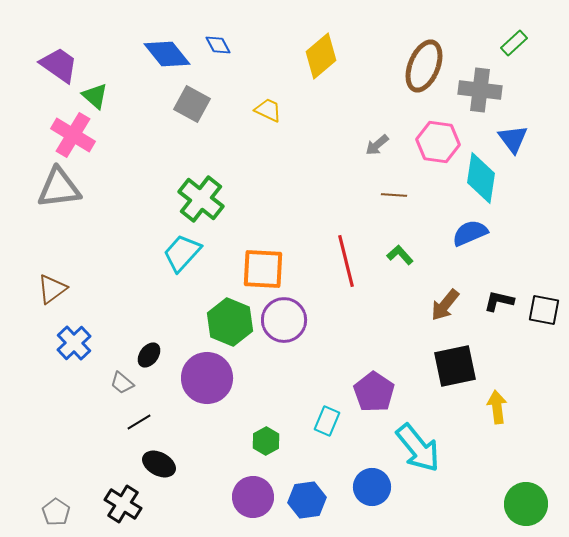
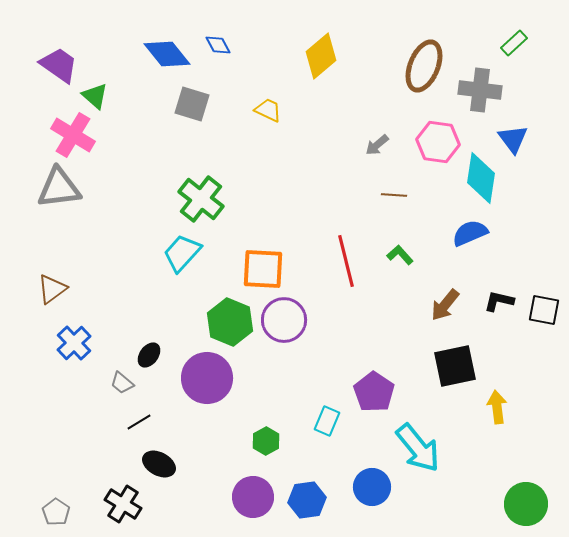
gray square at (192, 104): rotated 12 degrees counterclockwise
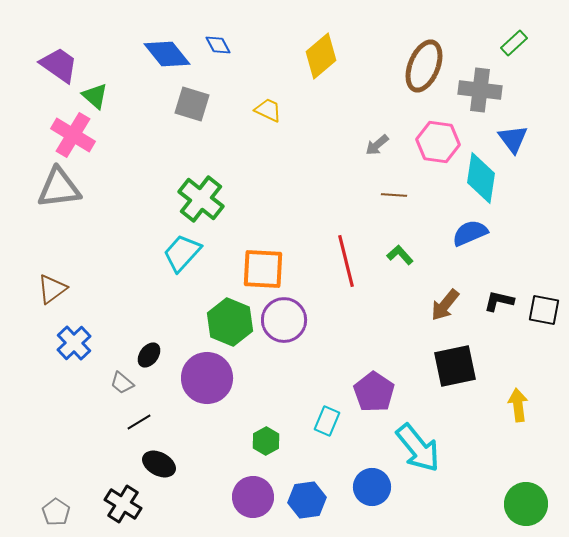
yellow arrow at (497, 407): moved 21 px right, 2 px up
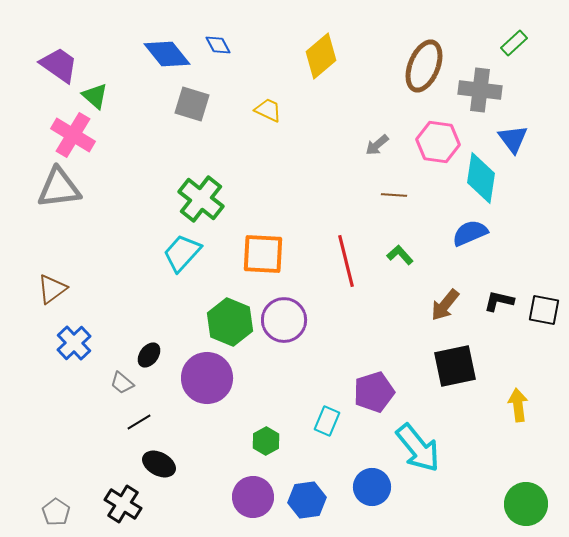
orange square at (263, 269): moved 15 px up
purple pentagon at (374, 392): rotated 21 degrees clockwise
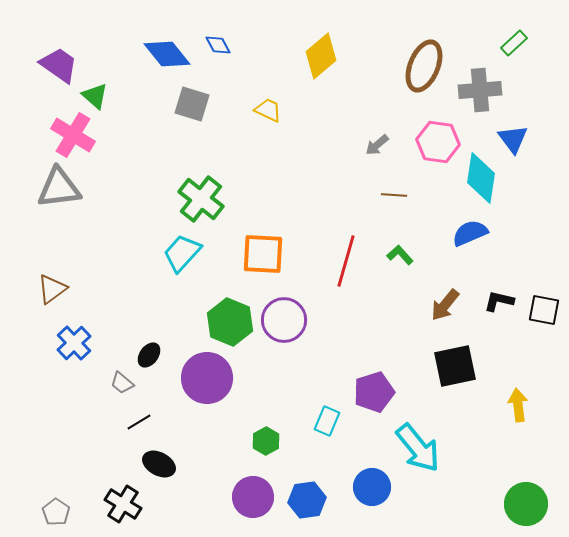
gray cross at (480, 90): rotated 12 degrees counterclockwise
red line at (346, 261): rotated 30 degrees clockwise
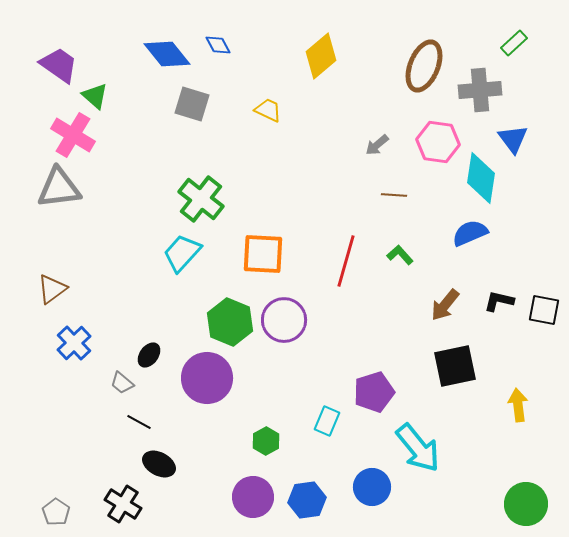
black line at (139, 422): rotated 60 degrees clockwise
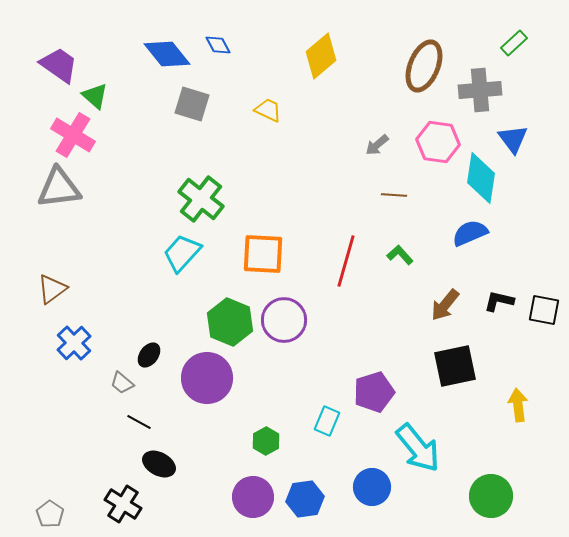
blue hexagon at (307, 500): moved 2 px left, 1 px up
green circle at (526, 504): moved 35 px left, 8 px up
gray pentagon at (56, 512): moved 6 px left, 2 px down
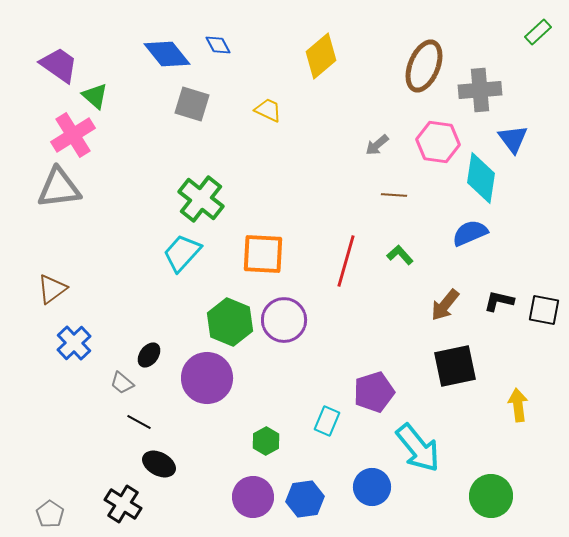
green rectangle at (514, 43): moved 24 px right, 11 px up
pink cross at (73, 135): rotated 27 degrees clockwise
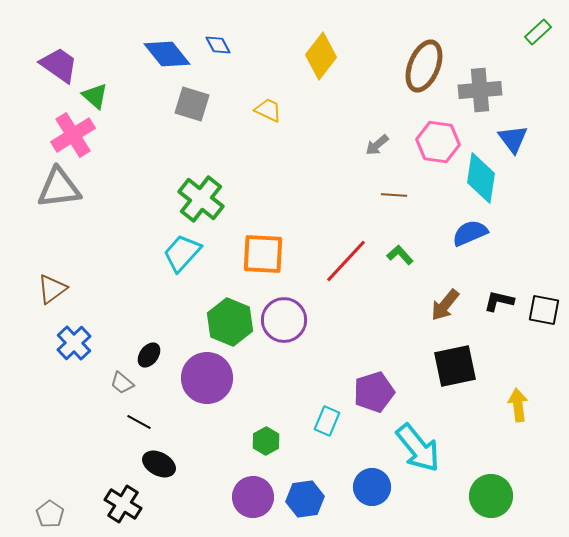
yellow diamond at (321, 56): rotated 12 degrees counterclockwise
red line at (346, 261): rotated 27 degrees clockwise
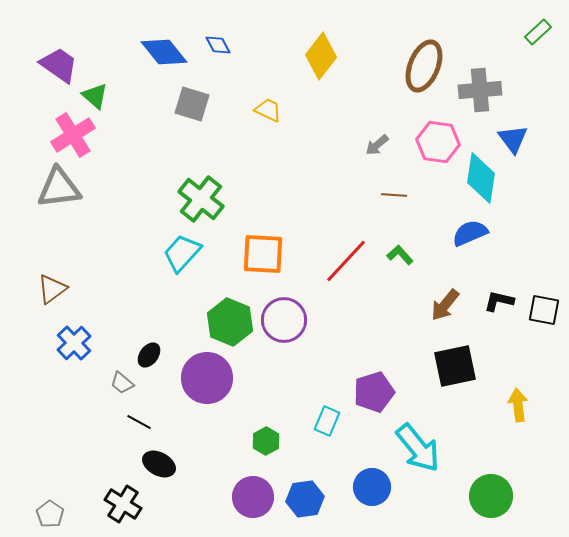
blue diamond at (167, 54): moved 3 px left, 2 px up
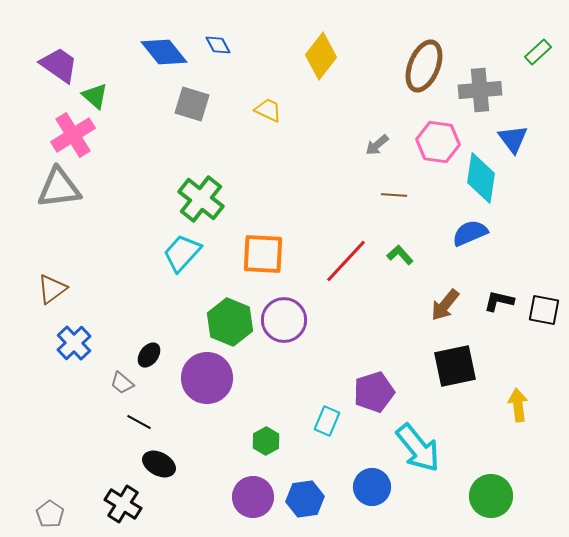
green rectangle at (538, 32): moved 20 px down
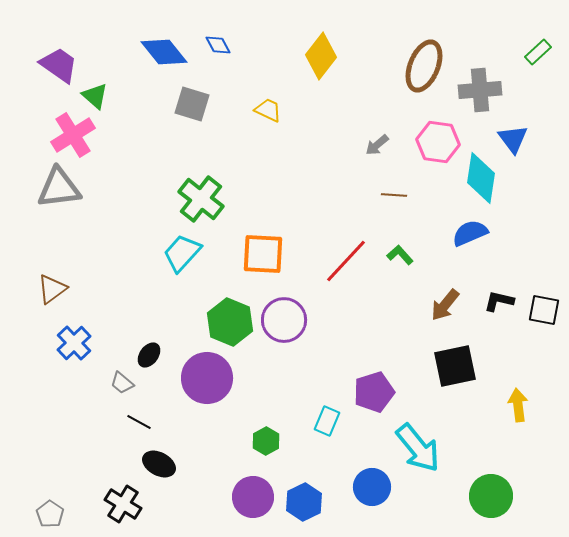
blue hexagon at (305, 499): moved 1 px left, 3 px down; rotated 18 degrees counterclockwise
